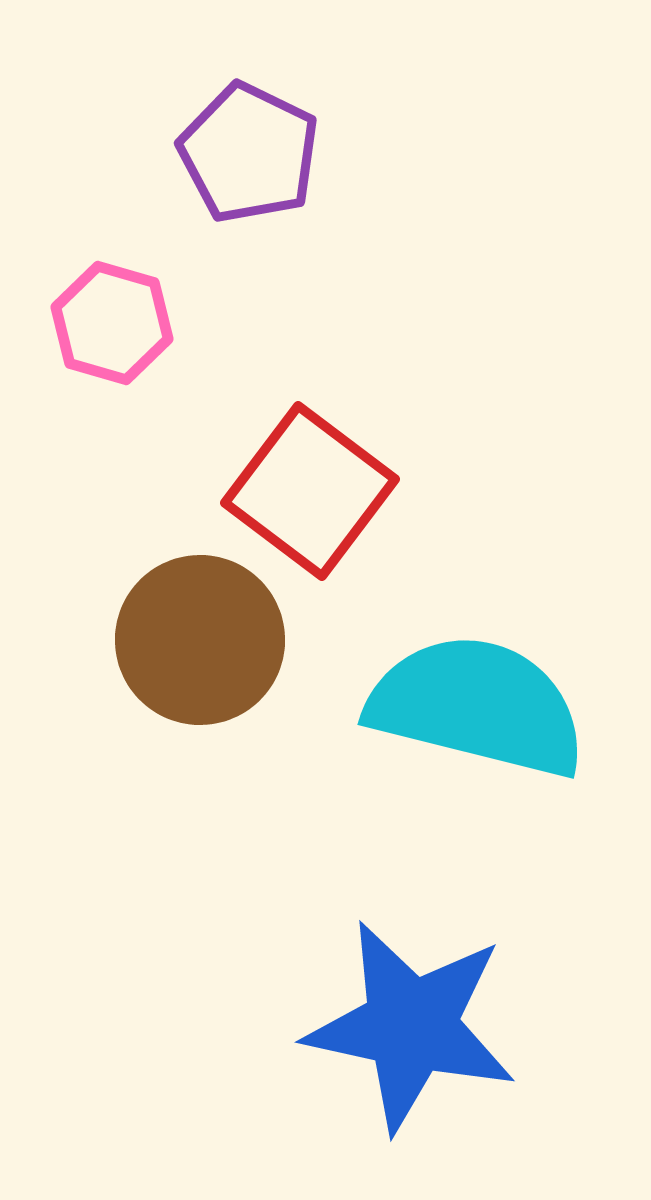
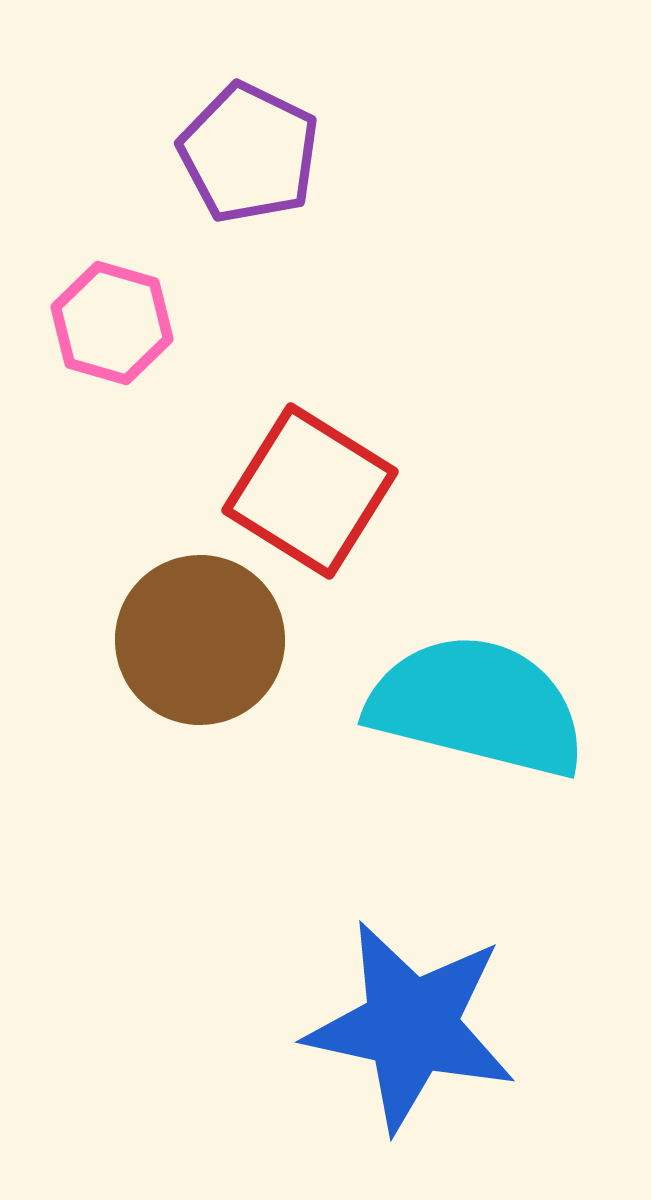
red square: rotated 5 degrees counterclockwise
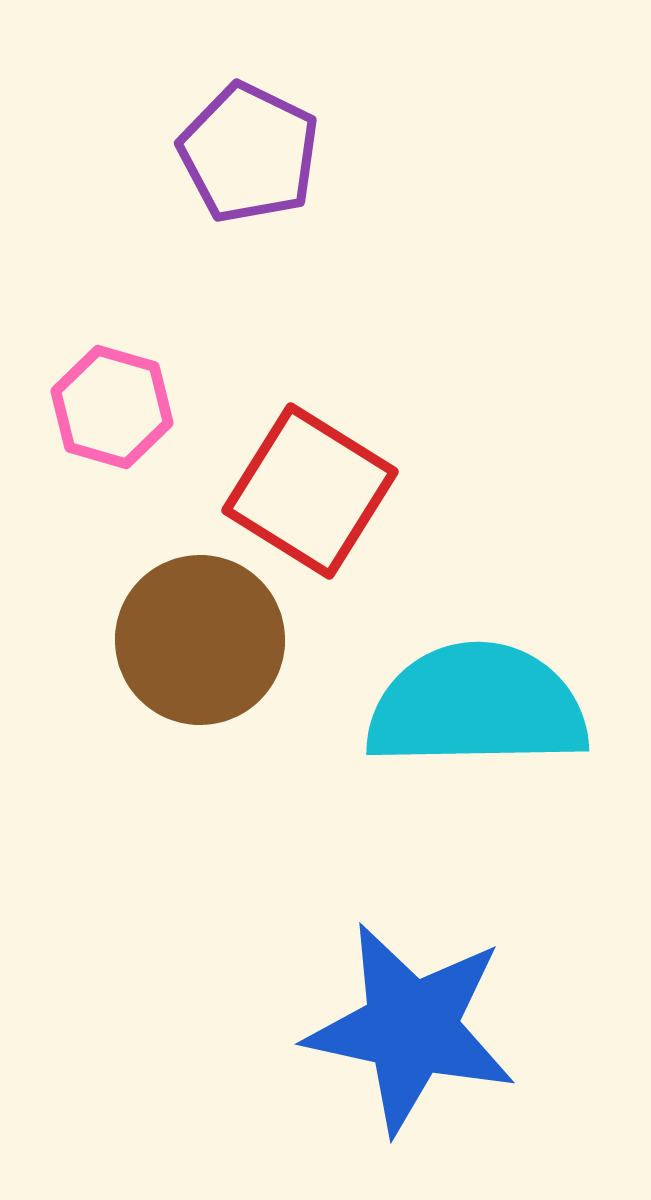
pink hexagon: moved 84 px down
cyan semicircle: rotated 15 degrees counterclockwise
blue star: moved 2 px down
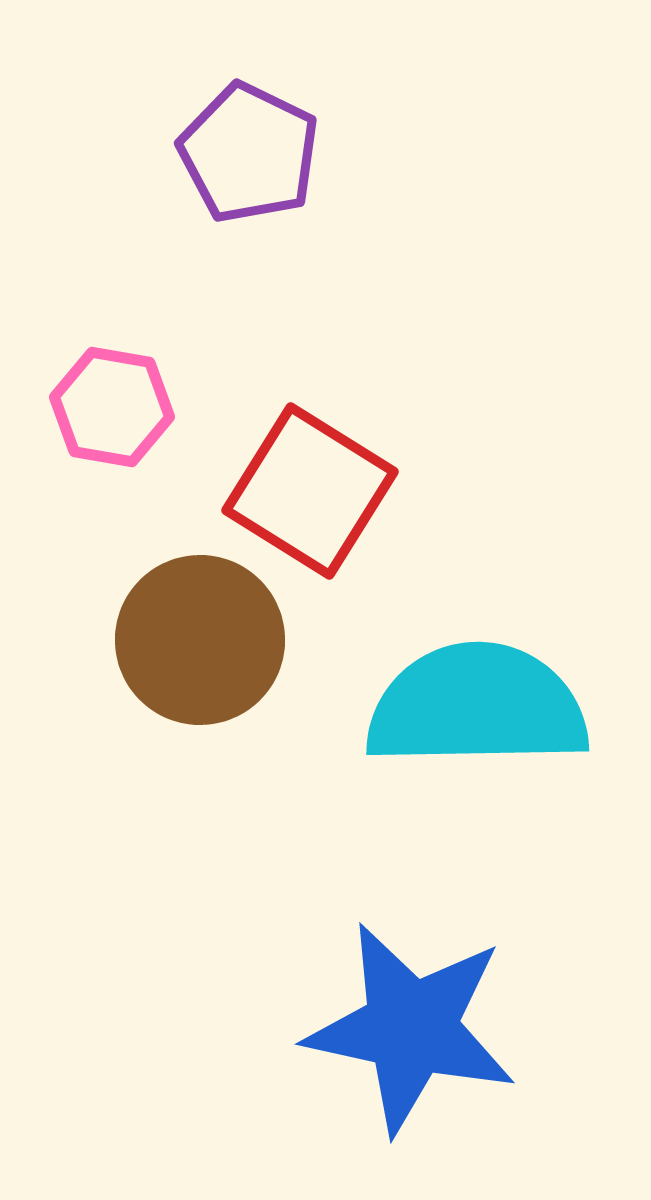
pink hexagon: rotated 6 degrees counterclockwise
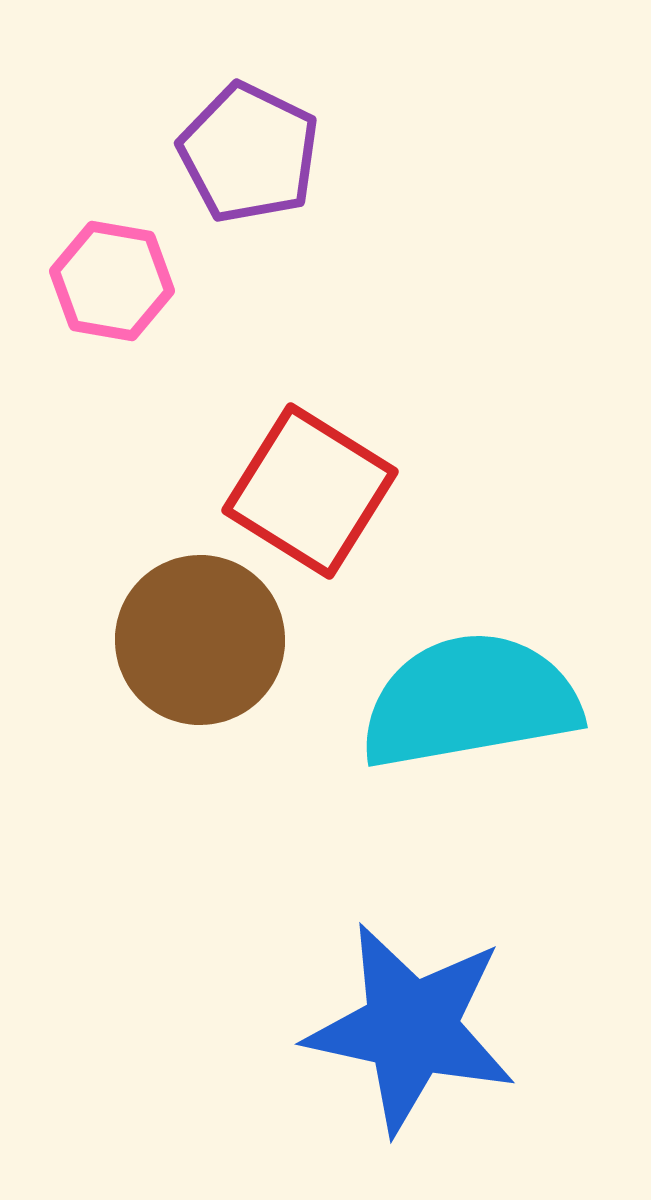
pink hexagon: moved 126 px up
cyan semicircle: moved 7 px left, 5 px up; rotated 9 degrees counterclockwise
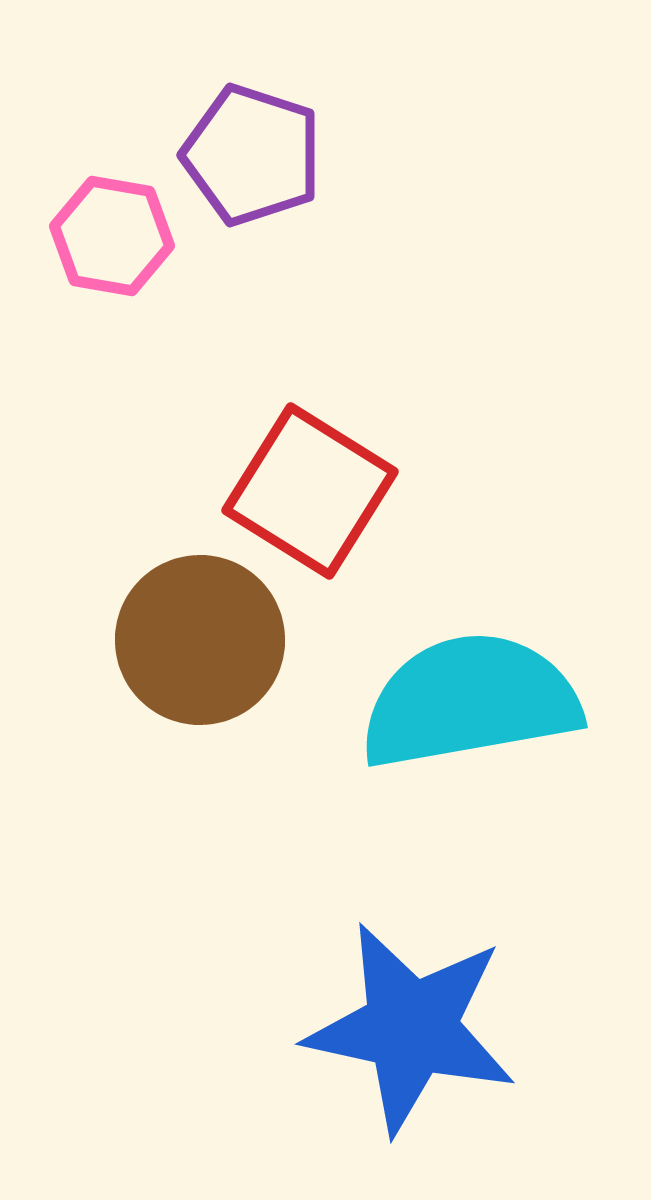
purple pentagon: moved 3 px right, 2 px down; rotated 8 degrees counterclockwise
pink hexagon: moved 45 px up
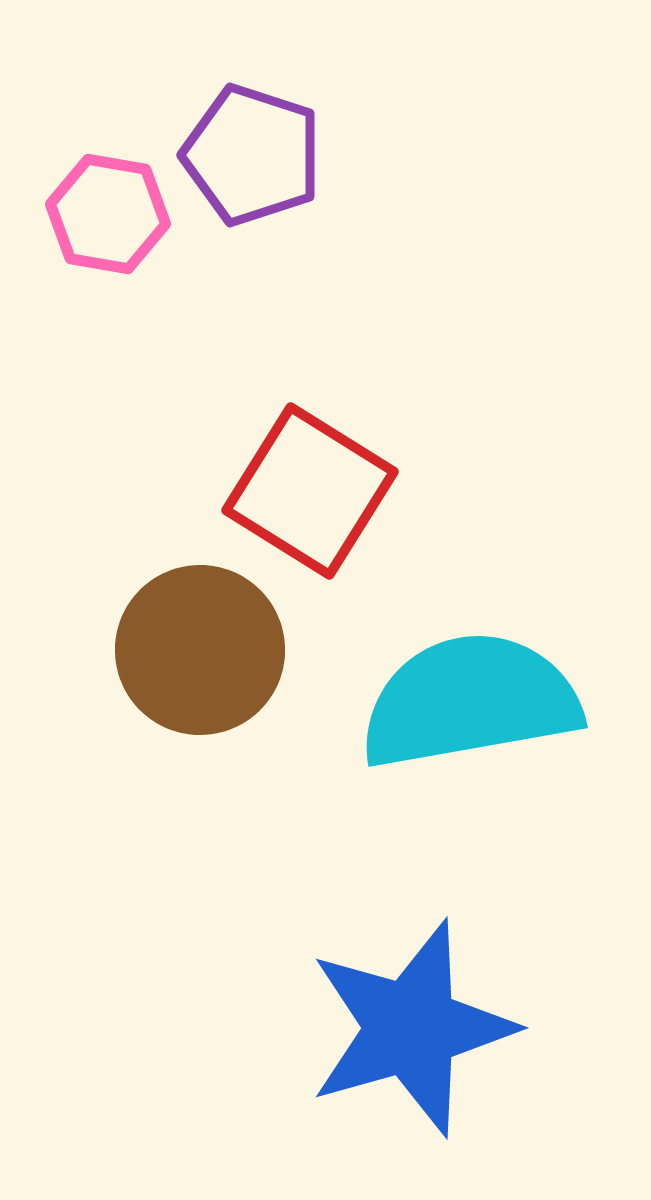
pink hexagon: moved 4 px left, 22 px up
brown circle: moved 10 px down
blue star: rotated 28 degrees counterclockwise
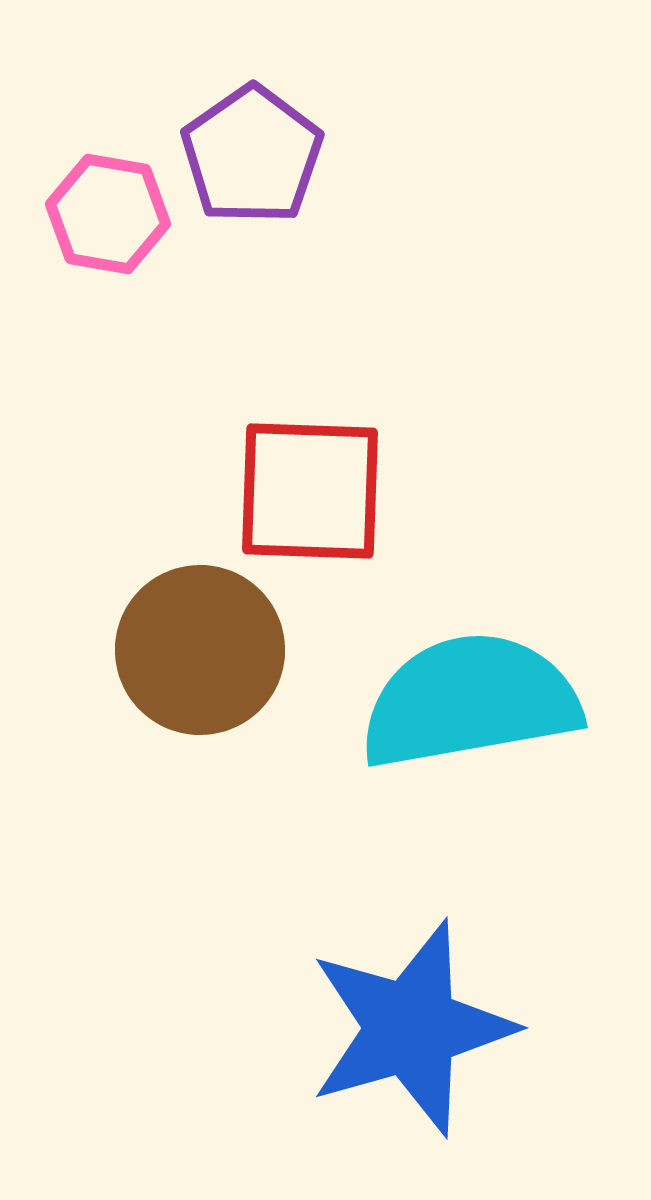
purple pentagon: rotated 19 degrees clockwise
red square: rotated 30 degrees counterclockwise
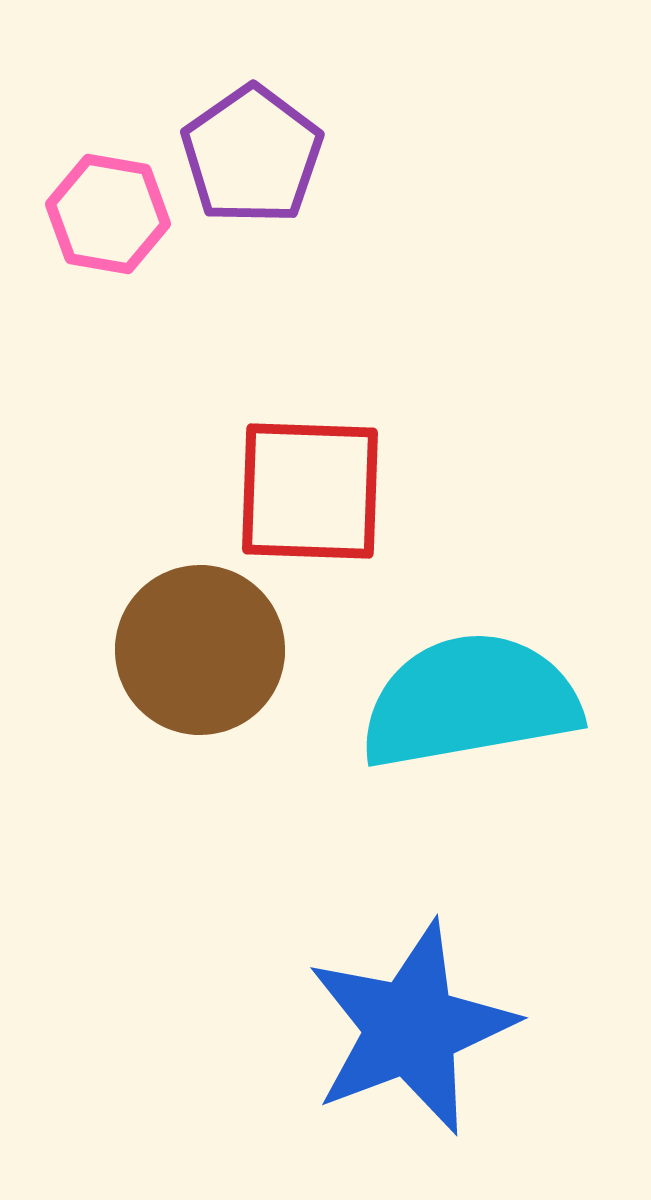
blue star: rotated 5 degrees counterclockwise
